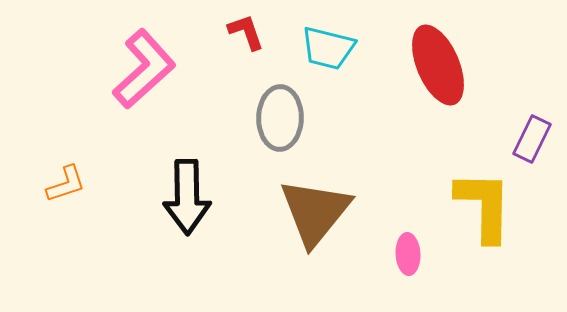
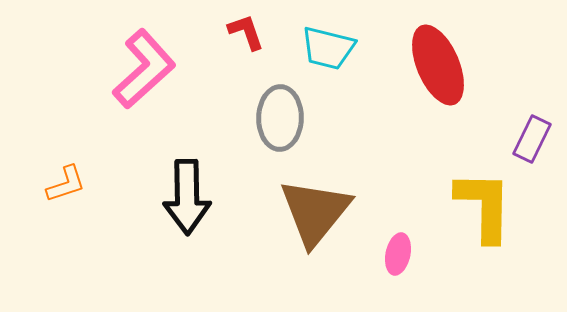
pink ellipse: moved 10 px left; rotated 15 degrees clockwise
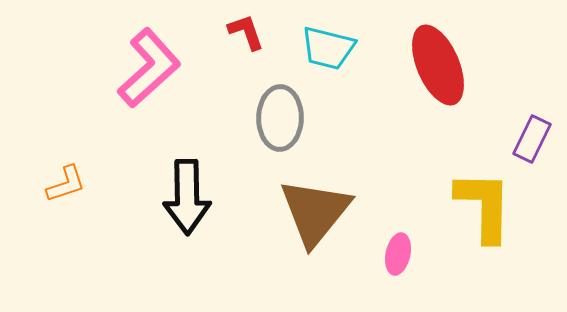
pink L-shape: moved 5 px right, 1 px up
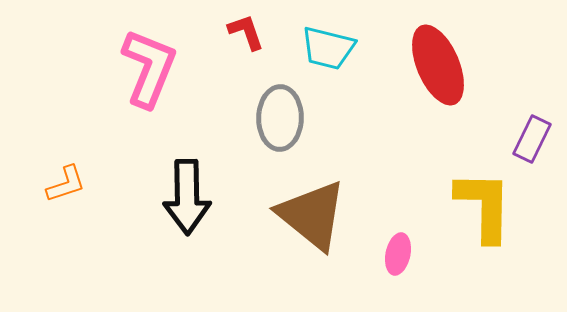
pink L-shape: rotated 26 degrees counterclockwise
brown triangle: moved 3 px left, 3 px down; rotated 30 degrees counterclockwise
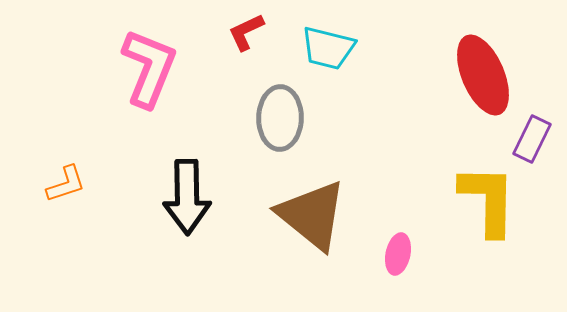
red L-shape: rotated 96 degrees counterclockwise
red ellipse: moved 45 px right, 10 px down
yellow L-shape: moved 4 px right, 6 px up
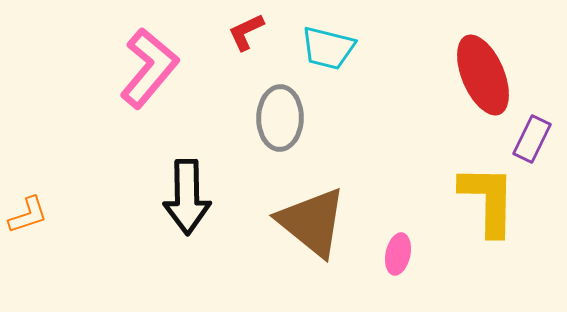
pink L-shape: rotated 18 degrees clockwise
orange L-shape: moved 38 px left, 31 px down
brown triangle: moved 7 px down
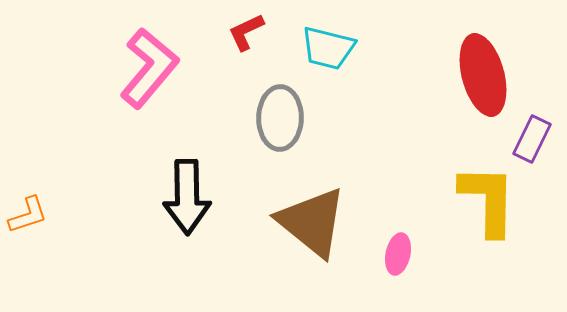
red ellipse: rotated 8 degrees clockwise
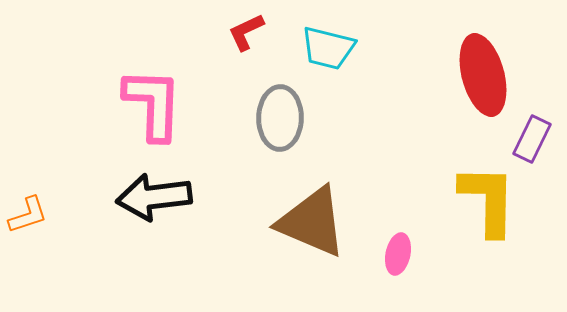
pink L-shape: moved 4 px right, 36 px down; rotated 38 degrees counterclockwise
black arrow: moved 33 px left; rotated 84 degrees clockwise
brown triangle: rotated 16 degrees counterclockwise
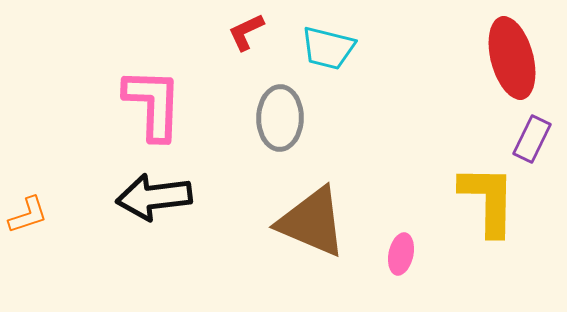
red ellipse: moved 29 px right, 17 px up
pink ellipse: moved 3 px right
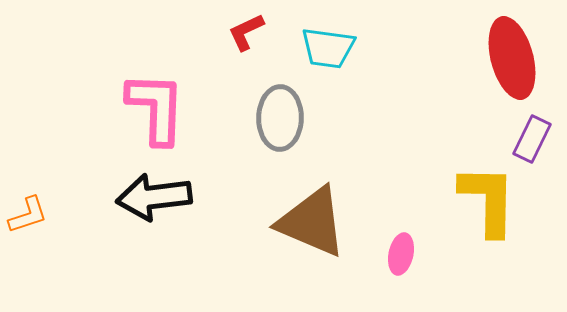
cyan trapezoid: rotated 6 degrees counterclockwise
pink L-shape: moved 3 px right, 4 px down
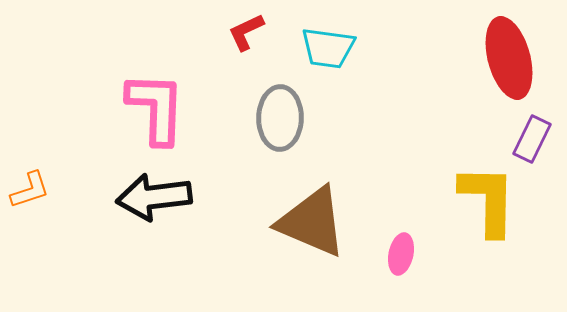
red ellipse: moved 3 px left
orange L-shape: moved 2 px right, 25 px up
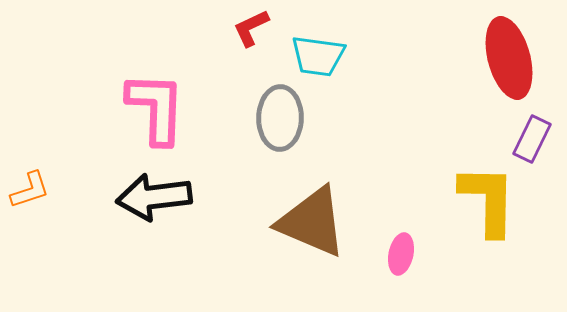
red L-shape: moved 5 px right, 4 px up
cyan trapezoid: moved 10 px left, 8 px down
